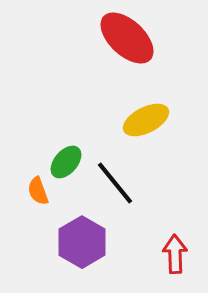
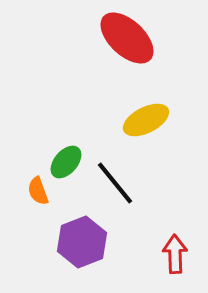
purple hexagon: rotated 9 degrees clockwise
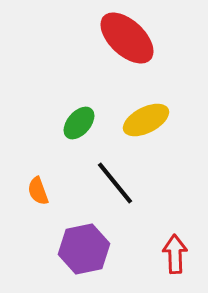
green ellipse: moved 13 px right, 39 px up
purple hexagon: moved 2 px right, 7 px down; rotated 9 degrees clockwise
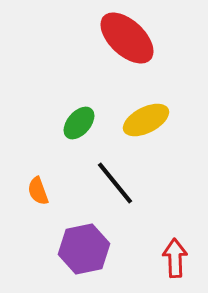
red arrow: moved 4 px down
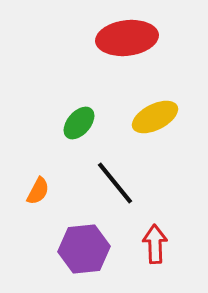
red ellipse: rotated 50 degrees counterclockwise
yellow ellipse: moved 9 px right, 3 px up
orange semicircle: rotated 132 degrees counterclockwise
purple hexagon: rotated 6 degrees clockwise
red arrow: moved 20 px left, 14 px up
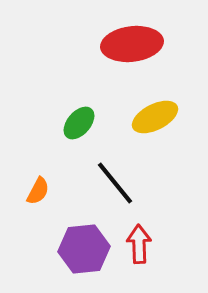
red ellipse: moved 5 px right, 6 px down
red arrow: moved 16 px left
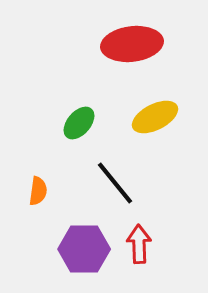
orange semicircle: rotated 20 degrees counterclockwise
purple hexagon: rotated 6 degrees clockwise
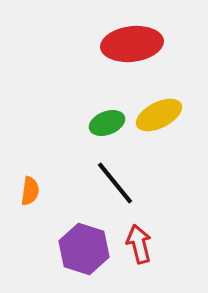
yellow ellipse: moved 4 px right, 2 px up
green ellipse: moved 28 px right; rotated 28 degrees clockwise
orange semicircle: moved 8 px left
red arrow: rotated 12 degrees counterclockwise
purple hexagon: rotated 18 degrees clockwise
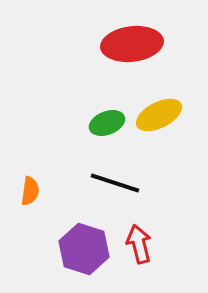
black line: rotated 33 degrees counterclockwise
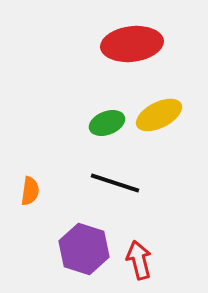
red arrow: moved 16 px down
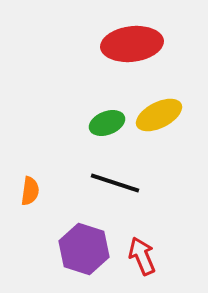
red arrow: moved 3 px right, 4 px up; rotated 9 degrees counterclockwise
